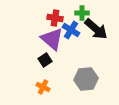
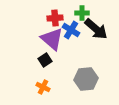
red cross: rotated 14 degrees counterclockwise
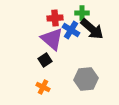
black arrow: moved 4 px left
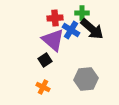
purple triangle: moved 1 px right, 1 px down
